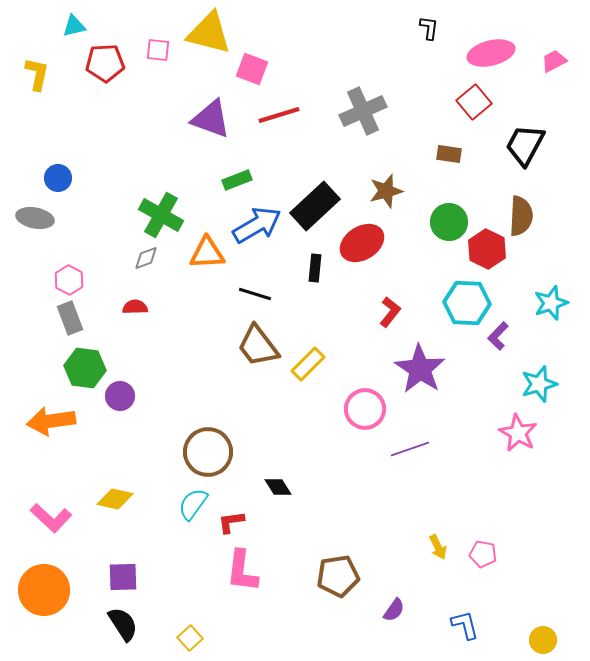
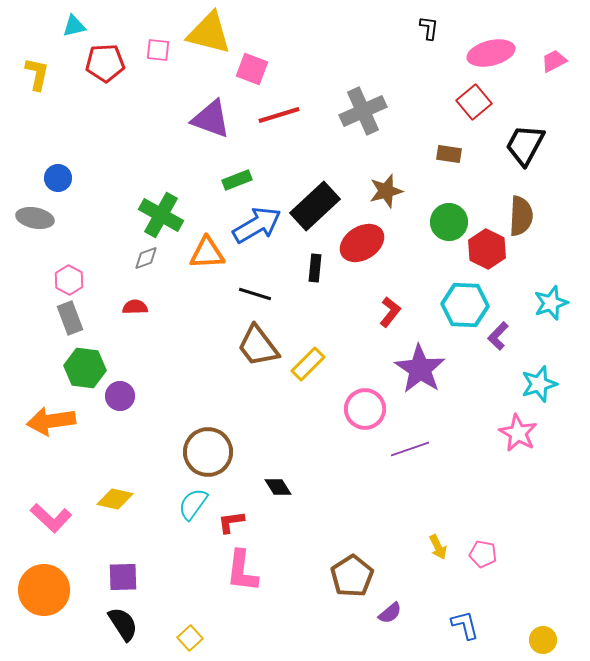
cyan hexagon at (467, 303): moved 2 px left, 2 px down
brown pentagon at (338, 576): moved 14 px right; rotated 24 degrees counterclockwise
purple semicircle at (394, 610): moved 4 px left, 3 px down; rotated 15 degrees clockwise
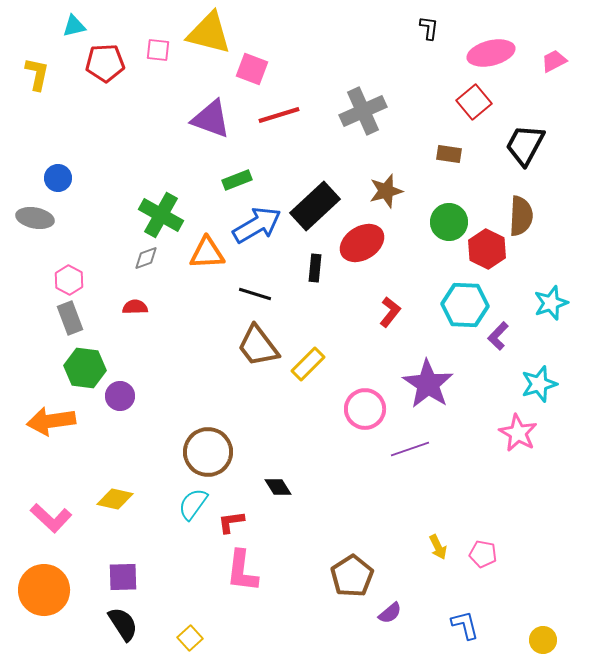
purple star at (420, 369): moved 8 px right, 15 px down
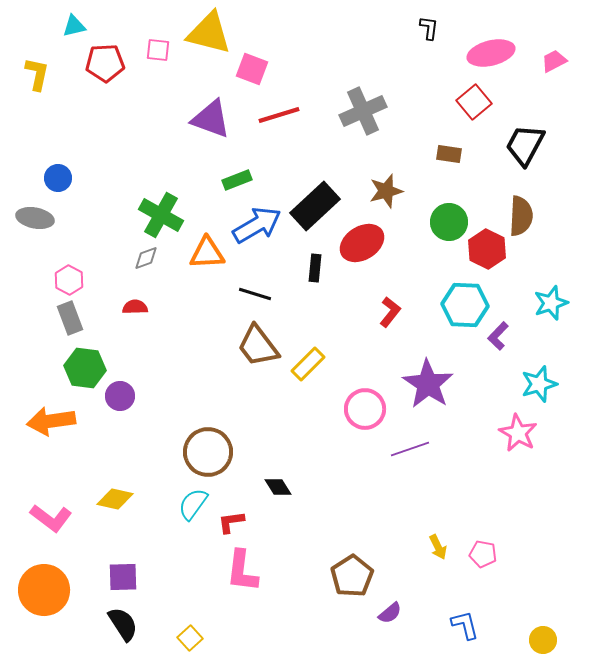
pink L-shape at (51, 518): rotated 6 degrees counterclockwise
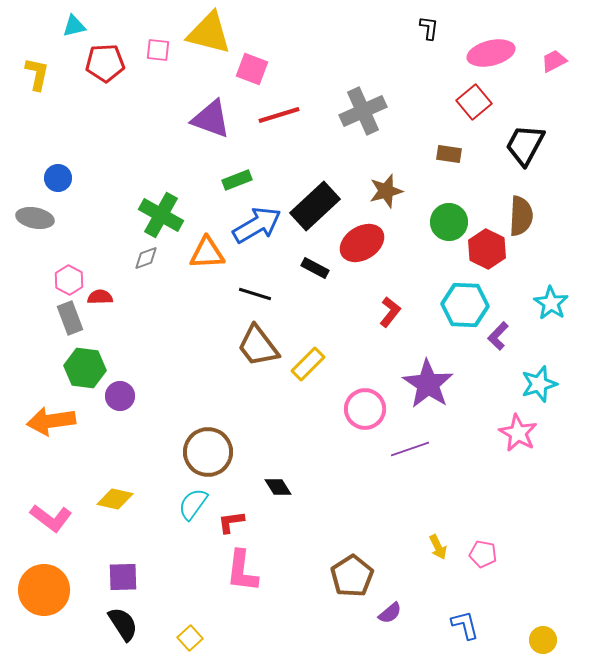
black rectangle at (315, 268): rotated 68 degrees counterclockwise
cyan star at (551, 303): rotated 20 degrees counterclockwise
red semicircle at (135, 307): moved 35 px left, 10 px up
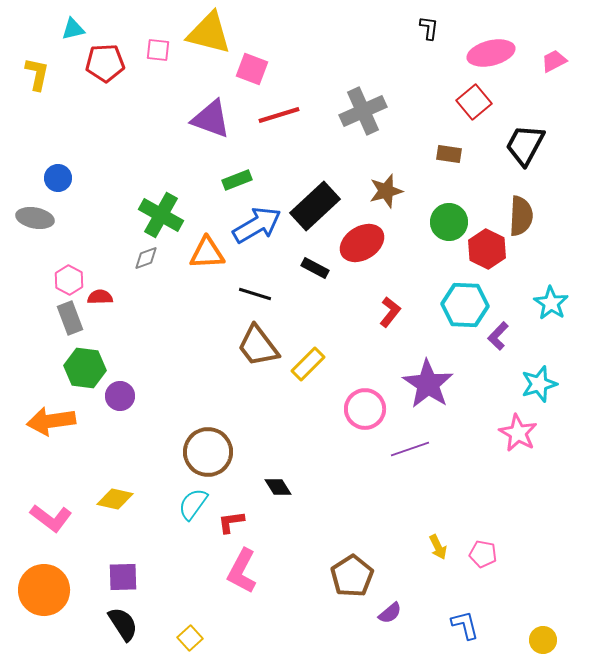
cyan triangle at (74, 26): moved 1 px left, 3 px down
pink L-shape at (242, 571): rotated 21 degrees clockwise
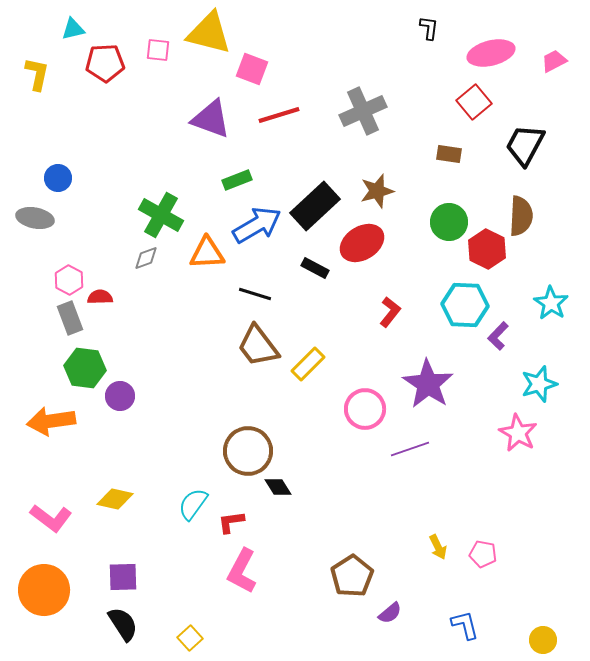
brown star at (386, 191): moved 9 px left
brown circle at (208, 452): moved 40 px right, 1 px up
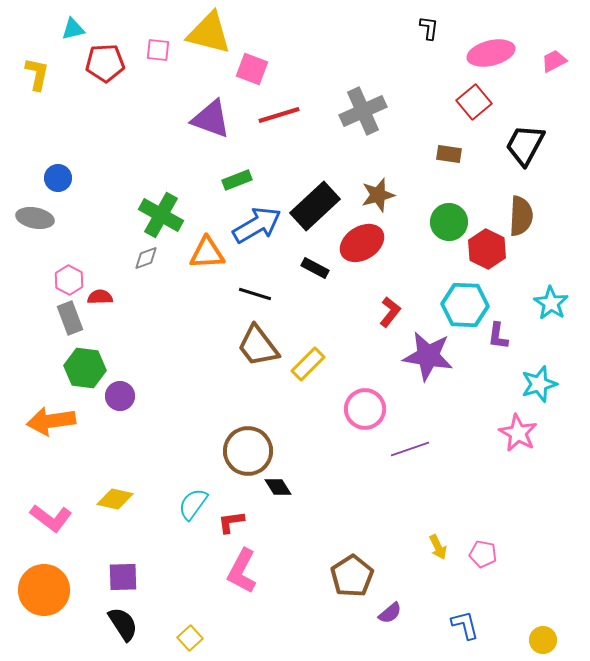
brown star at (377, 191): moved 1 px right, 4 px down
purple L-shape at (498, 336): rotated 36 degrees counterclockwise
purple star at (428, 384): moved 28 px up; rotated 24 degrees counterclockwise
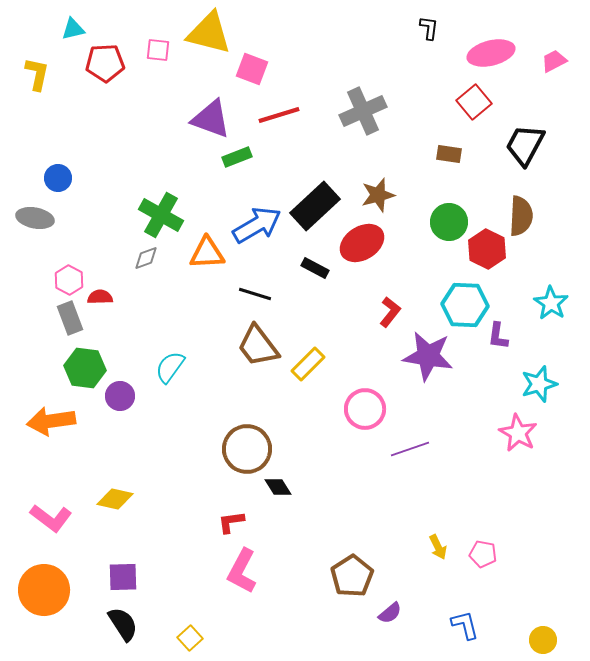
green rectangle at (237, 180): moved 23 px up
brown circle at (248, 451): moved 1 px left, 2 px up
cyan semicircle at (193, 504): moved 23 px left, 137 px up
